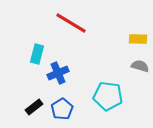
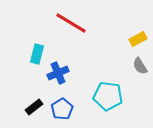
yellow rectangle: rotated 30 degrees counterclockwise
gray semicircle: rotated 138 degrees counterclockwise
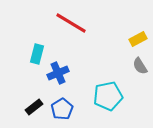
cyan pentagon: rotated 20 degrees counterclockwise
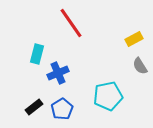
red line: rotated 24 degrees clockwise
yellow rectangle: moved 4 px left
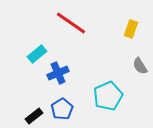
red line: rotated 20 degrees counterclockwise
yellow rectangle: moved 3 px left, 10 px up; rotated 42 degrees counterclockwise
cyan rectangle: rotated 36 degrees clockwise
cyan pentagon: rotated 12 degrees counterclockwise
black rectangle: moved 9 px down
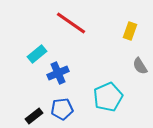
yellow rectangle: moved 1 px left, 2 px down
cyan pentagon: moved 1 px down
blue pentagon: rotated 25 degrees clockwise
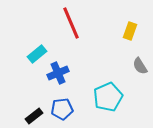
red line: rotated 32 degrees clockwise
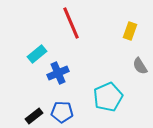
blue pentagon: moved 3 px down; rotated 10 degrees clockwise
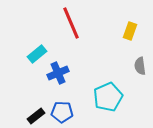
gray semicircle: rotated 24 degrees clockwise
black rectangle: moved 2 px right
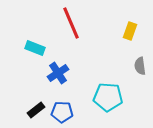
cyan rectangle: moved 2 px left, 6 px up; rotated 60 degrees clockwise
blue cross: rotated 10 degrees counterclockwise
cyan pentagon: rotated 28 degrees clockwise
black rectangle: moved 6 px up
